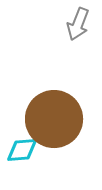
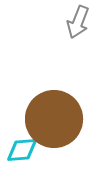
gray arrow: moved 2 px up
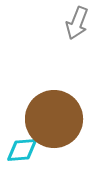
gray arrow: moved 1 px left, 1 px down
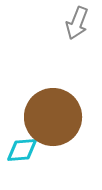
brown circle: moved 1 px left, 2 px up
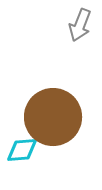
gray arrow: moved 3 px right, 2 px down
